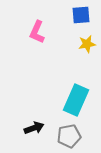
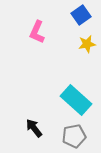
blue square: rotated 30 degrees counterclockwise
cyan rectangle: rotated 72 degrees counterclockwise
black arrow: rotated 108 degrees counterclockwise
gray pentagon: moved 5 px right
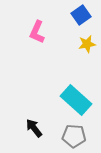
gray pentagon: rotated 15 degrees clockwise
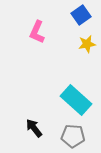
gray pentagon: moved 1 px left
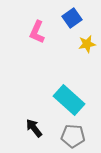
blue square: moved 9 px left, 3 px down
cyan rectangle: moved 7 px left
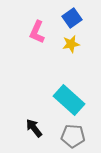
yellow star: moved 16 px left
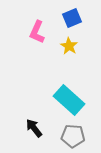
blue square: rotated 12 degrees clockwise
yellow star: moved 2 px left, 2 px down; rotated 30 degrees counterclockwise
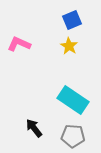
blue square: moved 2 px down
pink L-shape: moved 18 px left, 12 px down; rotated 90 degrees clockwise
cyan rectangle: moved 4 px right; rotated 8 degrees counterclockwise
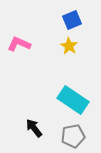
gray pentagon: rotated 15 degrees counterclockwise
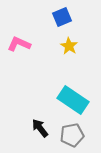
blue square: moved 10 px left, 3 px up
black arrow: moved 6 px right
gray pentagon: moved 1 px left, 1 px up
